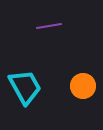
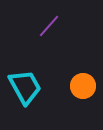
purple line: rotated 40 degrees counterclockwise
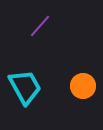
purple line: moved 9 px left
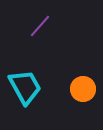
orange circle: moved 3 px down
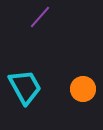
purple line: moved 9 px up
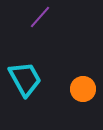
cyan trapezoid: moved 8 px up
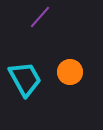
orange circle: moved 13 px left, 17 px up
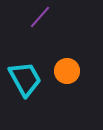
orange circle: moved 3 px left, 1 px up
